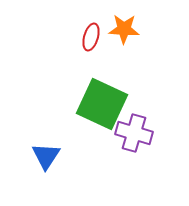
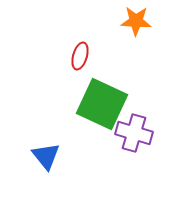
orange star: moved 12 px right, 8 px up
red ellipse: moved 11 px left, 19 px down
blue triangle: rotated 12 degrees counterclockwise
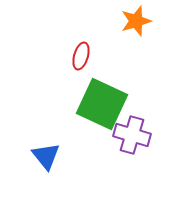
orange star: rotated 20 degrees counterclockwise
red ellipse: moved 1 px right
purple cross: moved 2 px left, 2 px down
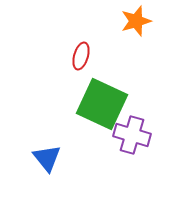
blue triangle: moved 1 px right, 2 px down
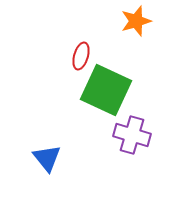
green square: moved 4 px right, 14 px up
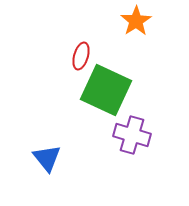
orange star: rotated 16 degrees counterclockwise
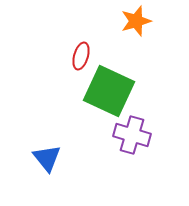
orange star: rotated 16 degrees clockwise
green square: moved 3 px right, 1 px down
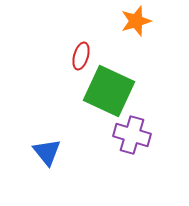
blue triangle: moved 6 px up
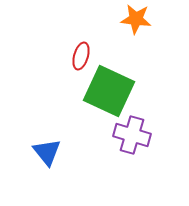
orange star: moved 2 px up; rotated 24 degrees clockwise
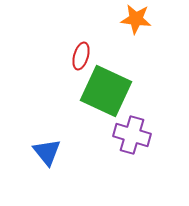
green square: moved 3 px left
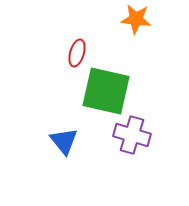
red ellipse: moved 4 px left, 3 px up
green square: rotated 12 degrees counterclockwise
blue triangle: moved 17 px right, 11 px up
